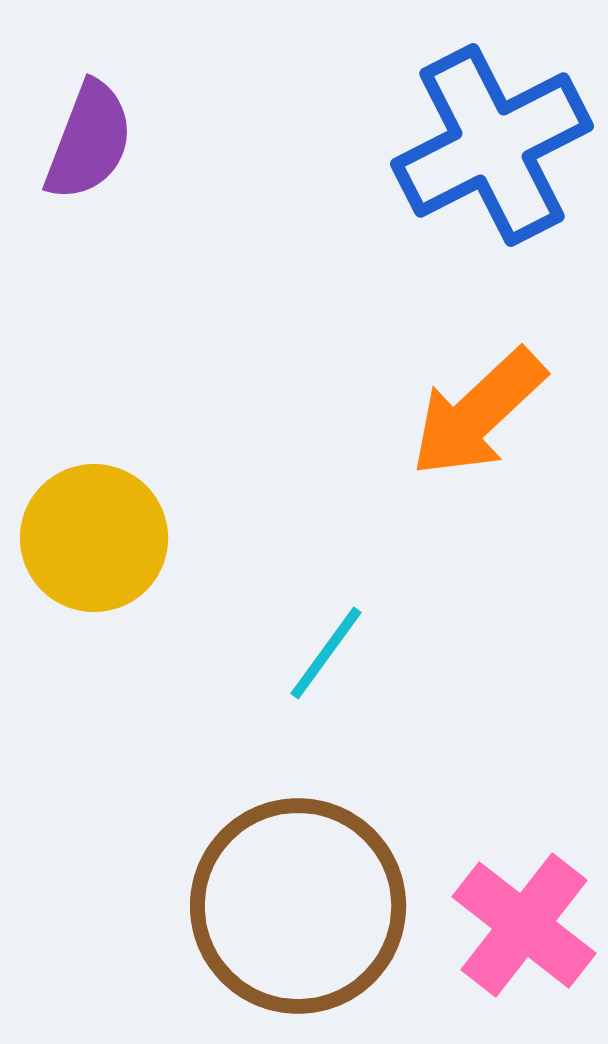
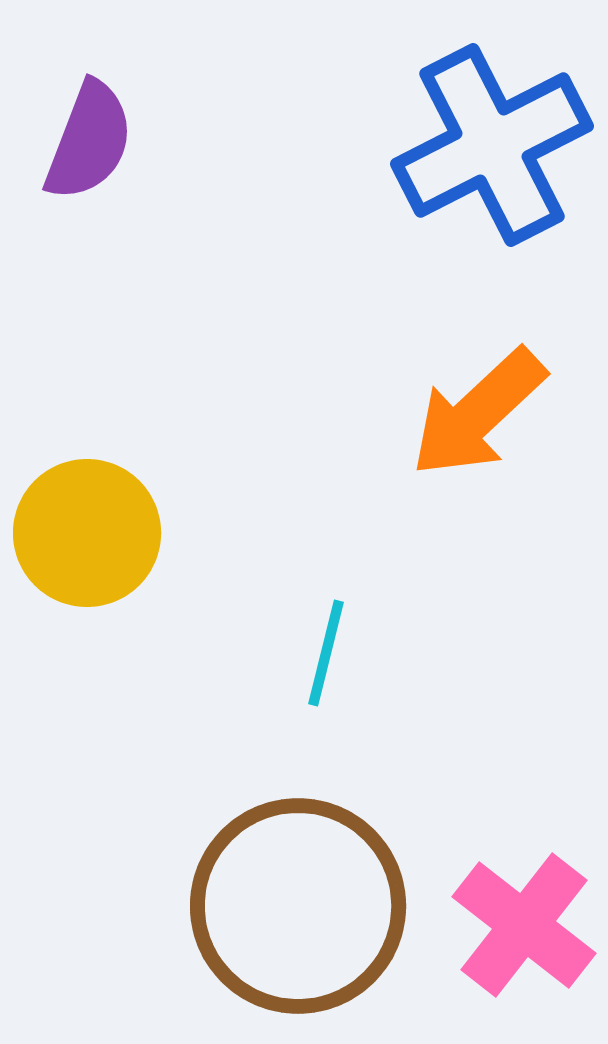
yellow circle: moved 7 px left, 5 px up
cyan line: rotated 22 degrees counterclockwise
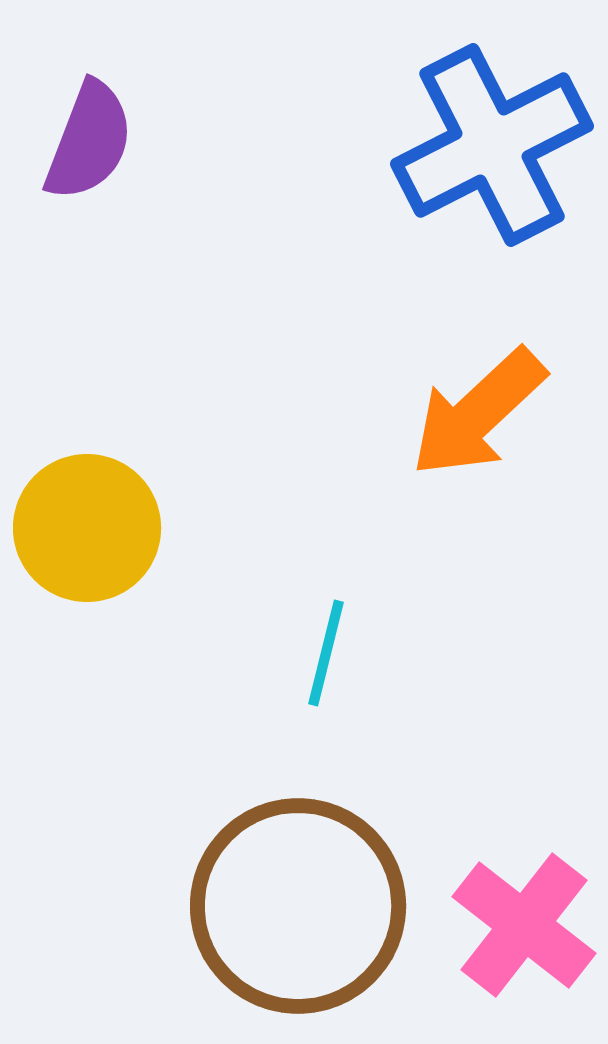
yellow circle: moved 5 px up
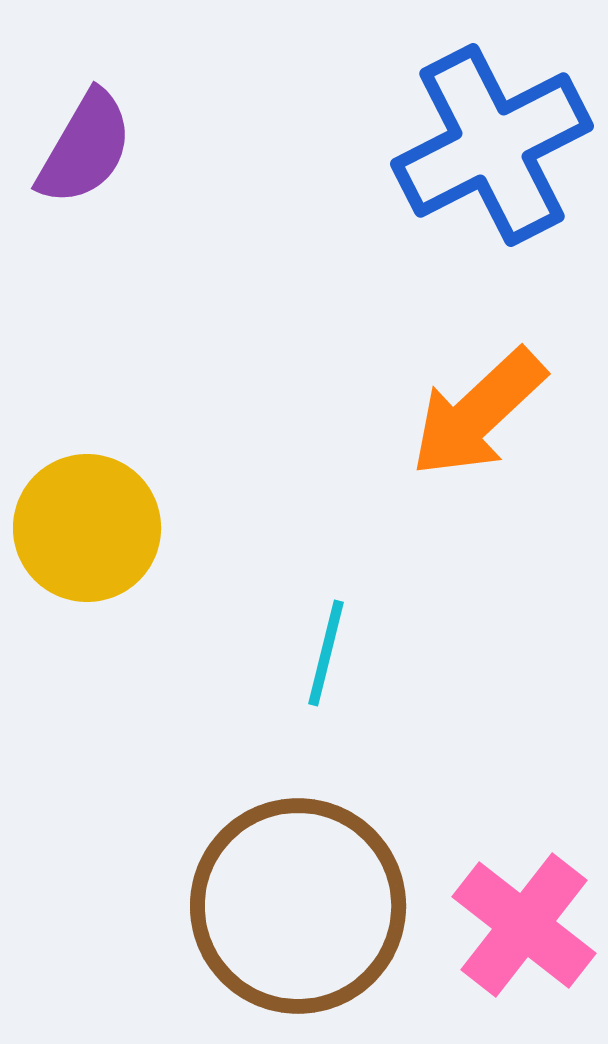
purple semicircle: moved 4 px left, 7 px down; rotated 9 degrees clockwise
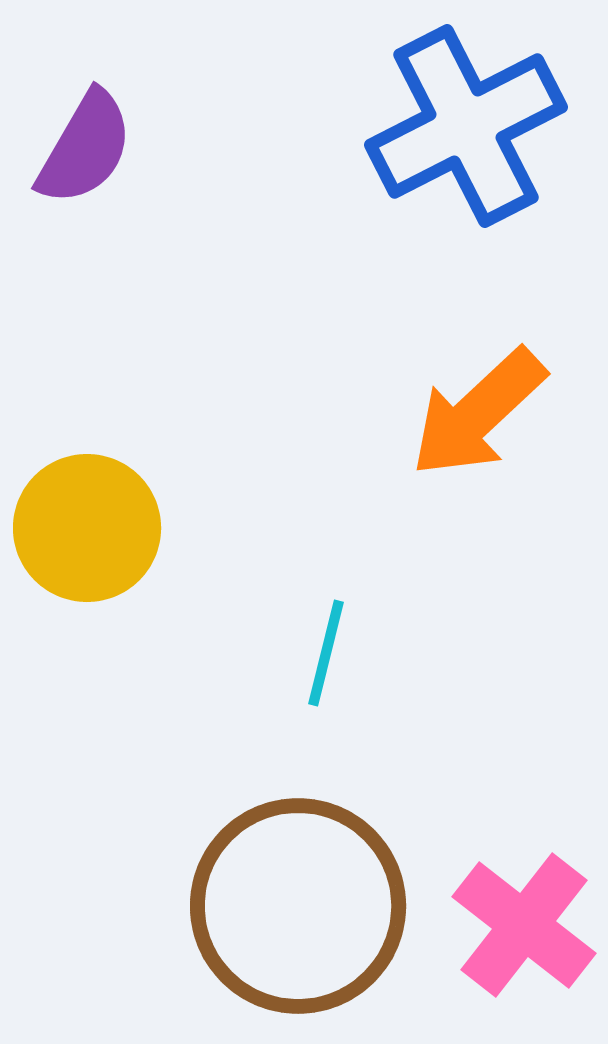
blue cross: moved 26 px left, 19 px up
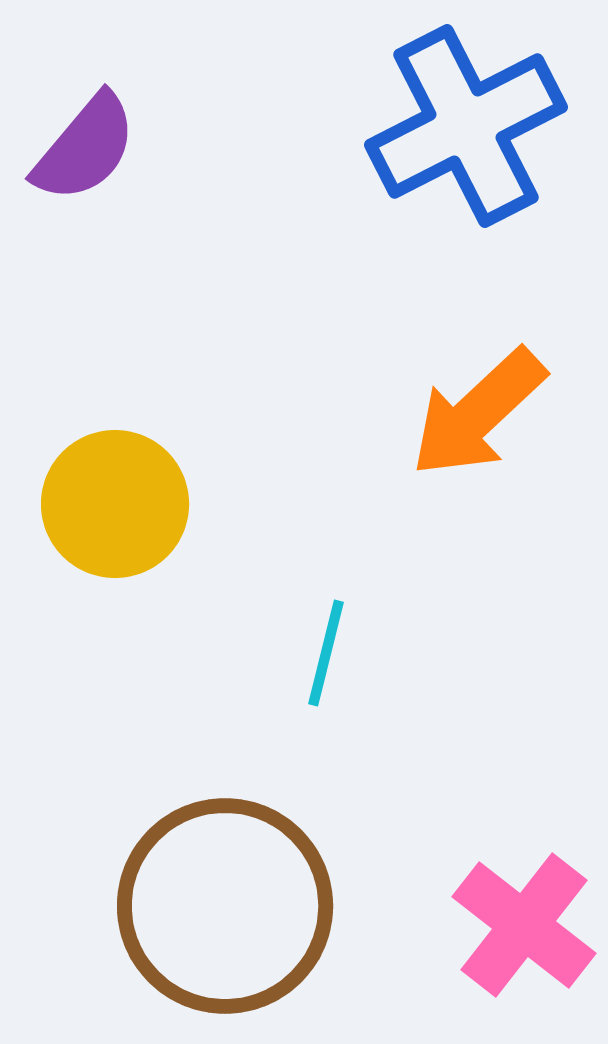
purple semicircle: rotated 10 degrees clockwise
yellow circle: moved 28 px right, 24 px up
brown circle: moved 73 px left
